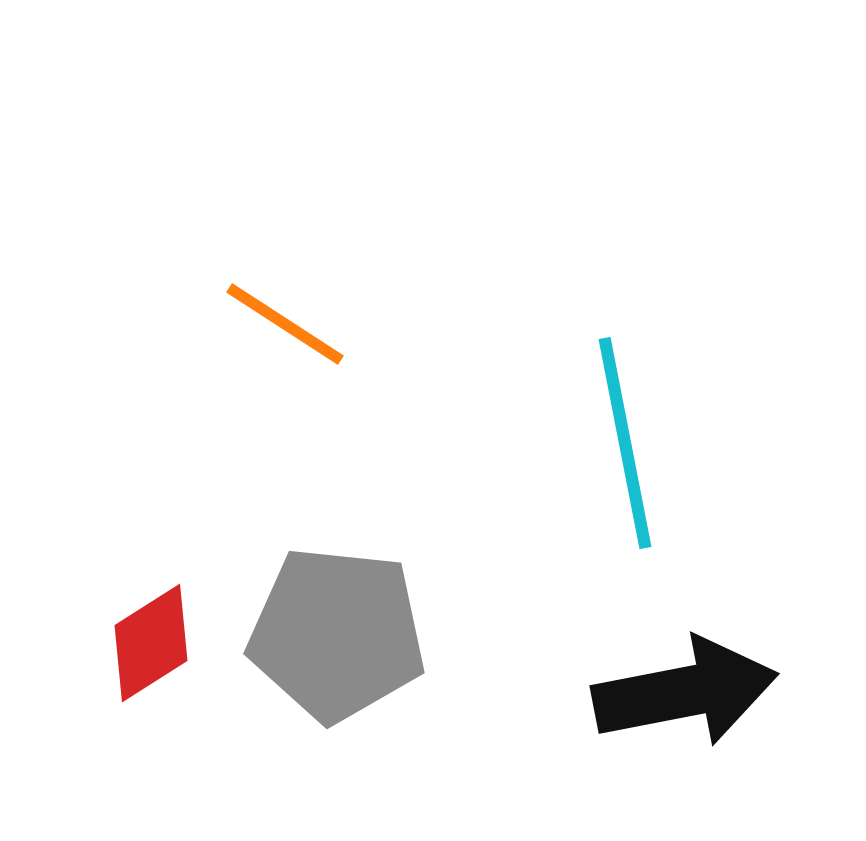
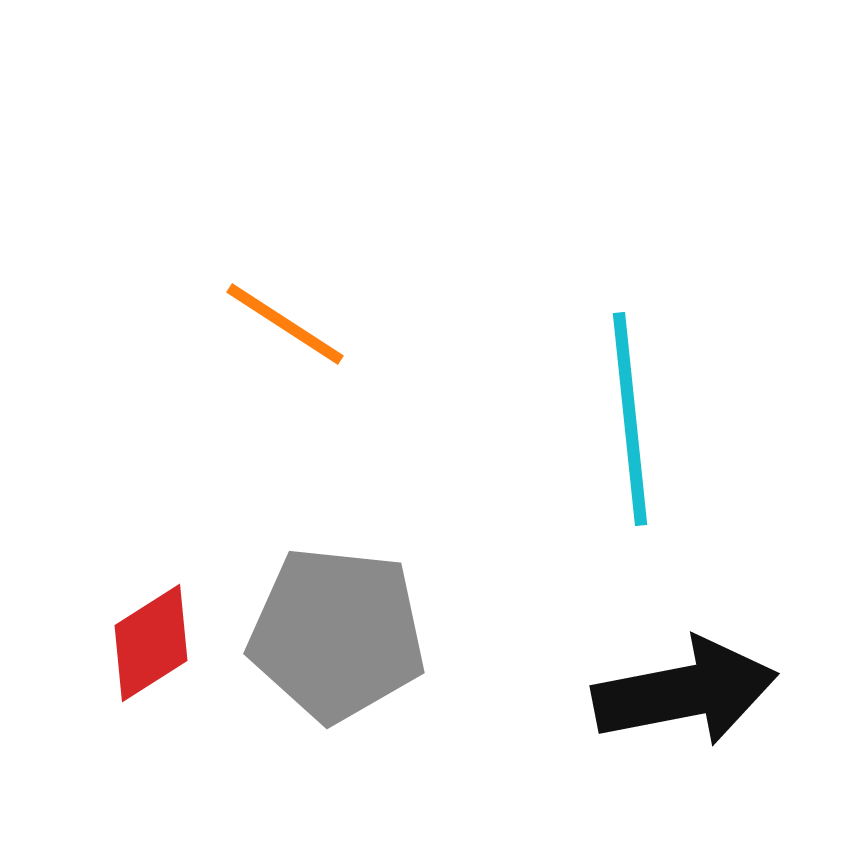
cyan line: moved 5 px right, 24 px up; rotated 5 degrees clockwise
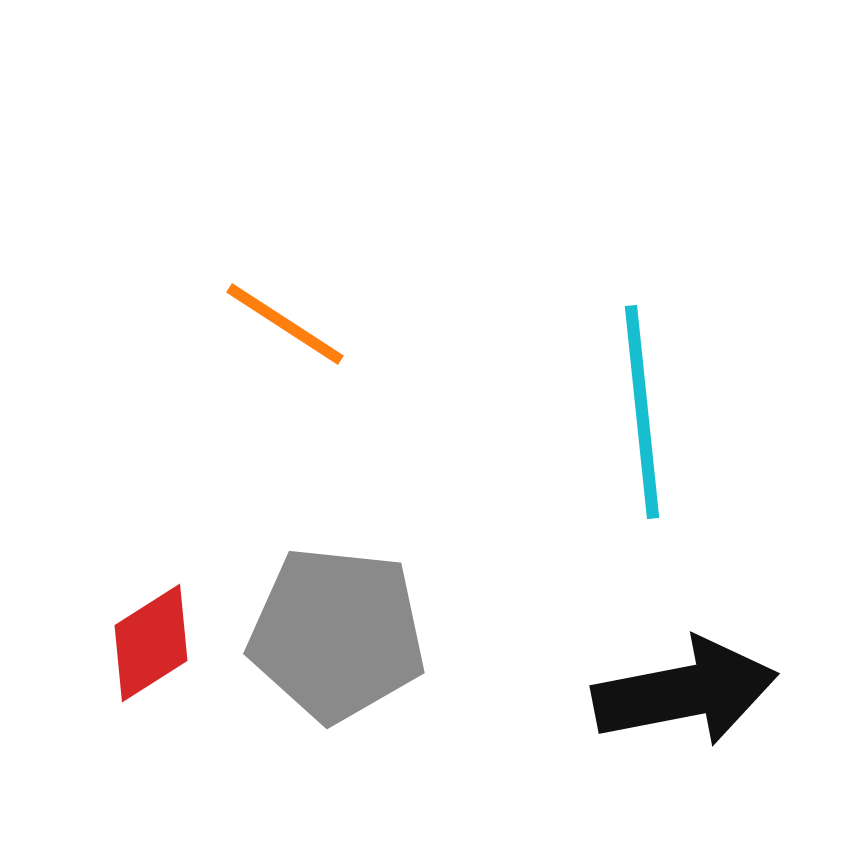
cyan line: moved 12 px right, 7 px up
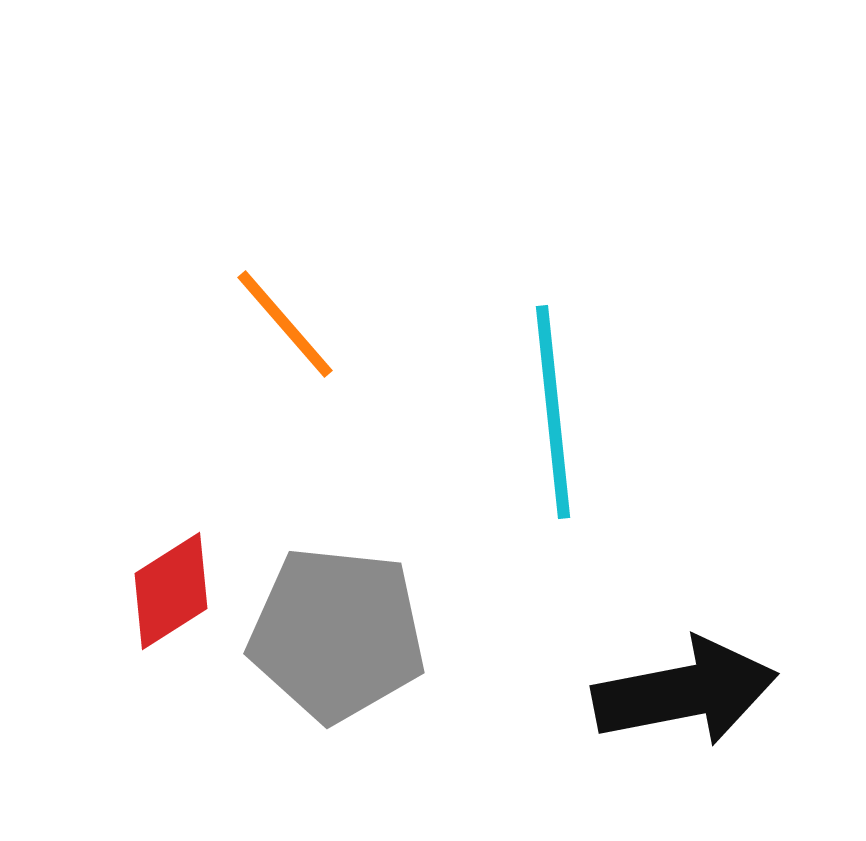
orange line: rotated 16 degrees clockwise
cyan line: moved 89 px left
red diamond: moved 20 px right, 52 px up
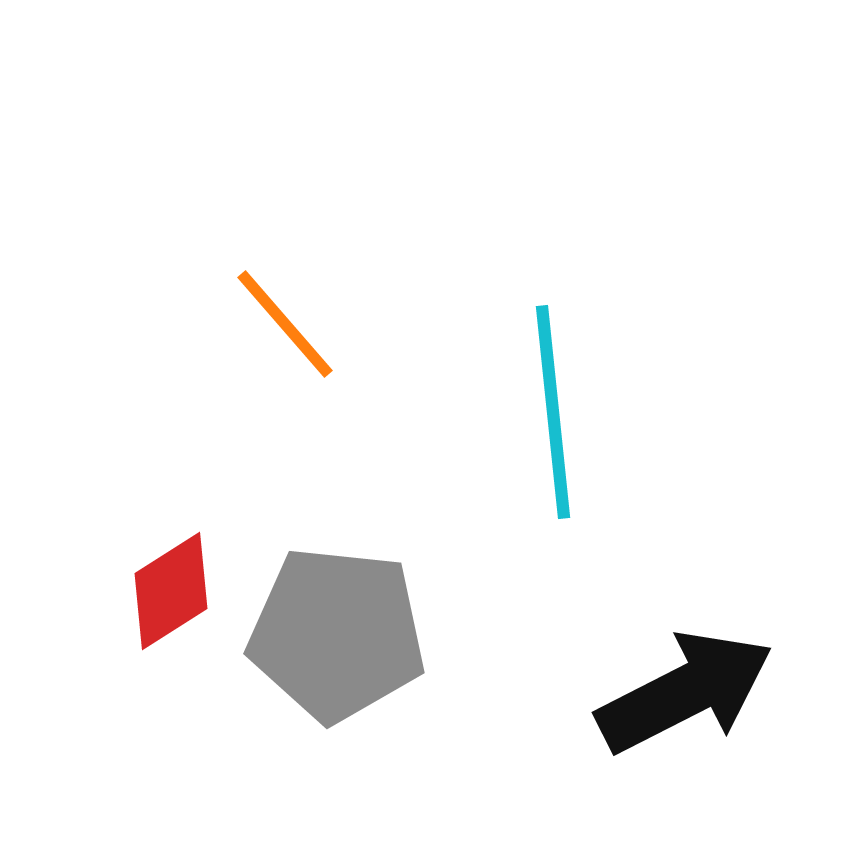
black arrow: rotated 16 degrees counterclockwise
